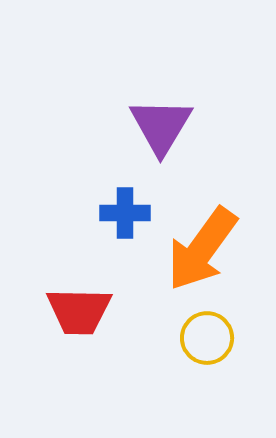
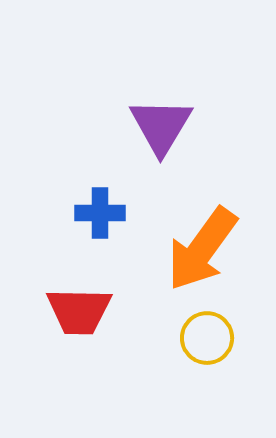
blue cross: moved 25 px left
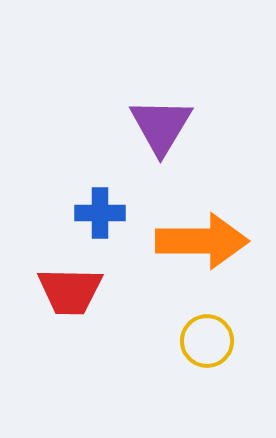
orange arrow: moved 8 px up; rotated 126 degrees counterclockwise
red trapezoid: moved 9 px left, 20 px up
yellow circle: moved 3 px down
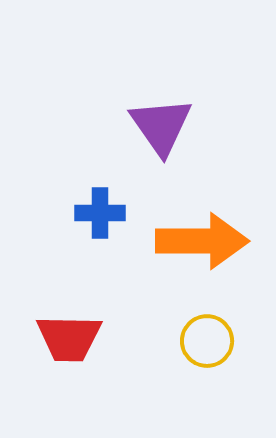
purple triangle: rotated 6 degrees counterclockwise
red trapezoid: moved 1 px left, 47 px down
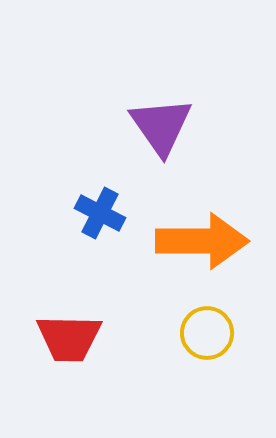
blue cross: rotated 27 degrees clockwise
yellow circle: moved 8 px up
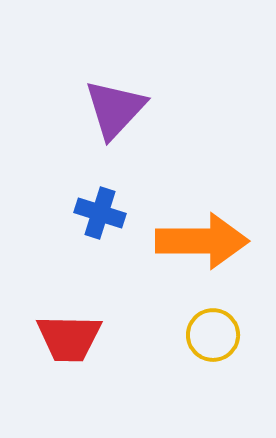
purple triangle: moved 46 px left, 17 px up; rotated 18 degrees clockwise
blue cross: rotated 9 degrees counterclockwise
yellow circle: moved 6 px right, 2 px down
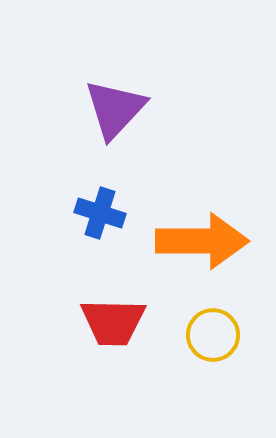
red trapezoid: moved 44 px right, 16 px up
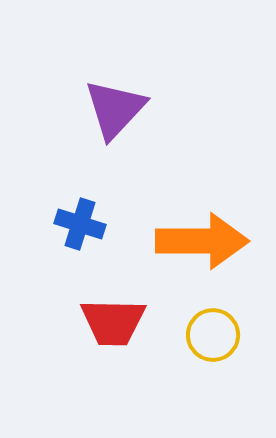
blue cross: moved 20 px left, 11 px down
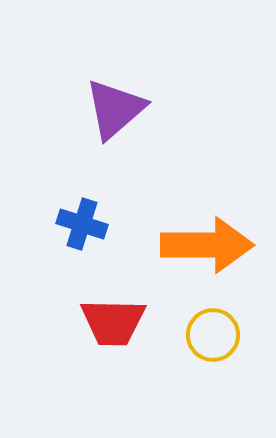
purple triangle: rotated 6 degrees clockwise
blue cross: moved 2 px right
orange arrow: moved 5 px right, 4 px down
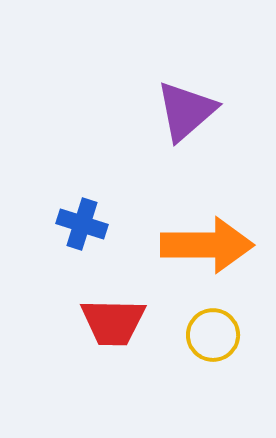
purple triangle: moved 71 px right, 2 px down
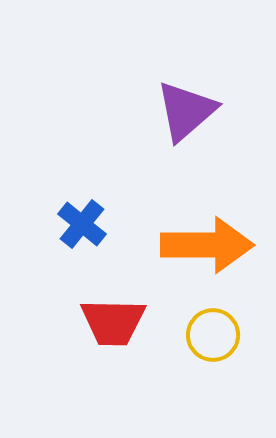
blue cross: rotated 21 degrees clockwise
